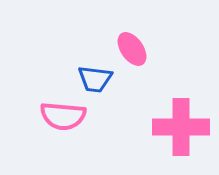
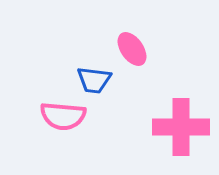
blue trapezoid: moved 1 px left, 1 px down
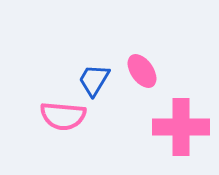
pink ellipse: moved 10 px right, 22 px down
blue trapezoid: rotated 114 degrees clockwise
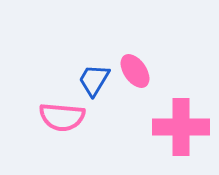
pink ellipse: moved 7 px left
pink semicircle: moved 1 px left, 1 px down
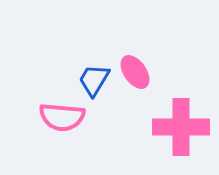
pink ellipse: moved 1 px down
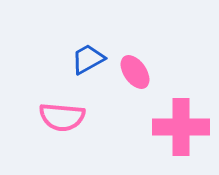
blue trapezoid: moved 6 px left, 21 px up; rotated 30 degrees clockwise
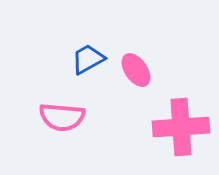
pink ellipse: moved 1 px right, 2 px up
pink cross: rotated 4 degrees counterclockwise
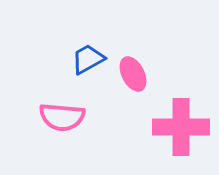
pink ellipse: moved 3 px left, 4 px down; rotated 8 degrees clockwise
pink cross: rotated 4 degrees clockwise
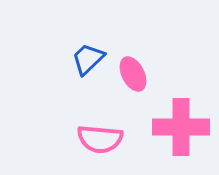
blue trapezoid: rotated 15 degrees counterclockwise
pink semicircle: moved 38 px right, 22 px down
